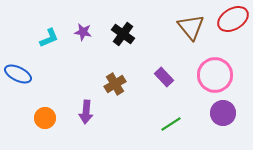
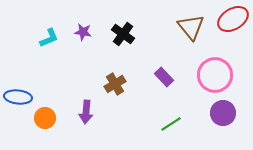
blue ellipse: moved 23 px down; rotated 20 degrees counterclockwise
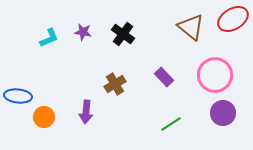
brown triangle: rotated 12 degrees counterclockwise
blue ellipse: moved 1 px up
orange circle: moved 1 px left, 1 px up
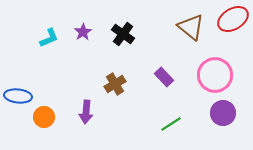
purple star: rotated 30 degrees clockwise
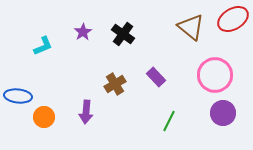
cyan L-shape: moved 6 px left, 8 px down
purple rectangle: moved 8 px left
green line: moved 2 px left, 3 px up; rotated 30 degrees counterclockwise
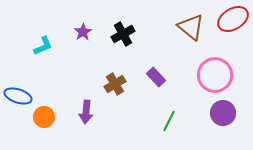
black cross: rotated 25 degrees clockwise
blue ellipse: rotated 12 degrees clockwise
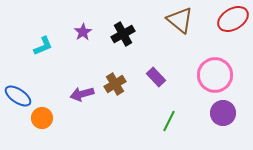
brown triangle: moved 11 px left, 7 px up
blue ellipse: rotated 16 degrees clockwise
purple arrow: moved 4 px left, 18 px up; rotated 70 degrees clockwise
orange circle: moved 2 px left, 1 px down
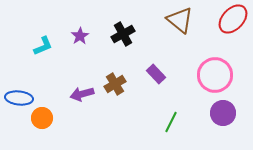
red ellipse: rotated 16 degrees counterclockwise
purple star: moved 3 px left, 4 px down
purple rectangle: moved 3 px up
blue ellipse: moved 1 px right, 2 px down; rotated 28 degrees counterclockwise
green line: moved 2 px right, 1 px down
